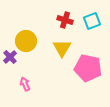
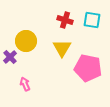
cyan square: moved 1 px up; rotated 30 degrees clockwise
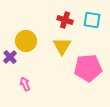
yellow triangle: moved 2 px up
pink pentagon: rotated 16 degrees counterclockwise
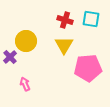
cyan square: moved 1 px left, 1 px up
yellow triangle: moved 2 px right, 1 px up
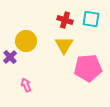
pink arrow: moved 1 px right, 1 px down
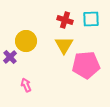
cyan square: rotated 12 degrees counterclockwise
pink pentagon: moved 2 px left, 3 px up
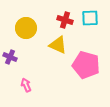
cyan square: moved 1 px left, 1 px up
yellow circle: moved 13 px up
yellow triangle: moved 6 px left; rotated 36 degrees counterclockwise
purple cross: rotated 24 degrees counterclockwise
pink pentagon: rotated 20 degrees clockwise
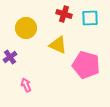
red cross: moved 1 px left, 6 px up
purple cross: rotated 32 degrees clockwise
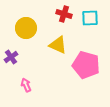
purple cross: moved 1 px right
